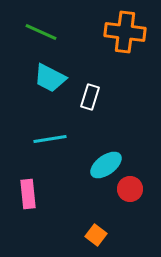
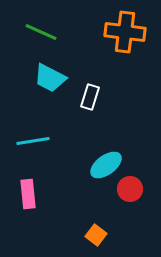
cyan line: moved 17 px left, 2 px down
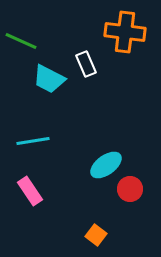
green line: moved 20 px left, 9 px down
cyan trapezoid: moved 1 px left, 1 px down
white rectangle: moved 4 px left, 33 px up; rotated 40 degrees counterclockwise
pink rectangle: moved 2 px right, 3 px up; rotated 28 degrees counterclockwise
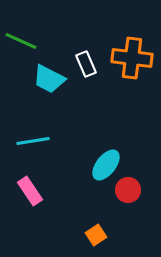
orange cross: moved 7 px right, 26 px down
cyan ellipse: rotated 16 degrees counterclockwise
red circle: moved 2 px left, 1 px down
orange square: rotated 20 degrees clockwise
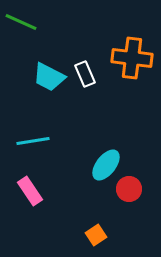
green line: moved 19 px up
white rectangle: moved 1 px left, 10 px down
cyan trapezoid: moved 2 px up
red circle: moved 1 px right, 1 px up
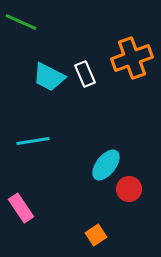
orange cross: rotated 27 degrees counterclockwise
pink rectangle: moved 9 px left, 17 px down
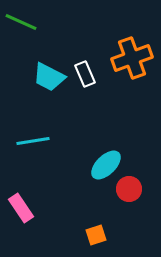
cyan ellipse: rotated 8 degrees clockwise
orange square: rotated 15 degrees clockwise
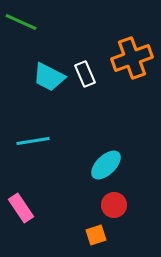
red circle: moved 15 px left, 16 px down
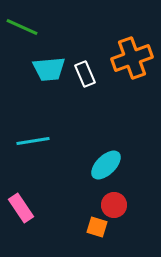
green line: moved 1 px right, 5 px down
cyan trapezoid: moved 8 px up; rotated 32 degrees counterclockwise
orange square: moved 1 px right, 8 px up; rotated 35 degrees clockwise
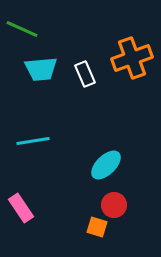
green line: moved 2 px down
cyan trapezoid: moved 8 px left
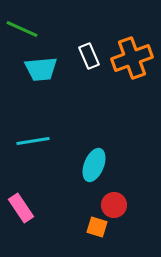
white rectangle: moved 4 px right, 18 px up
cyan ellipse: moved 12 px left; rotated 24 degrees counterclockwise
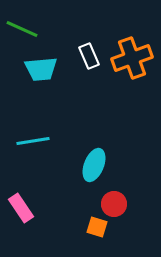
red circle: moved 1 px up
